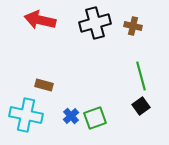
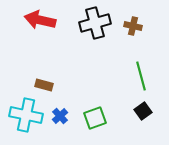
black square: moved 2 px right, 5 px down
blue cross: moved 11 px left
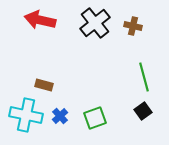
black cross: rotated 24 degrees counterclockwise
green line: moved 3 px right, 1 px down
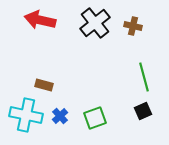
black square: rotated 12 degrees clockwise
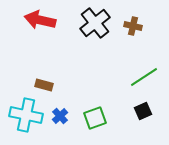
green line: rotated 72 degrees clockwise
